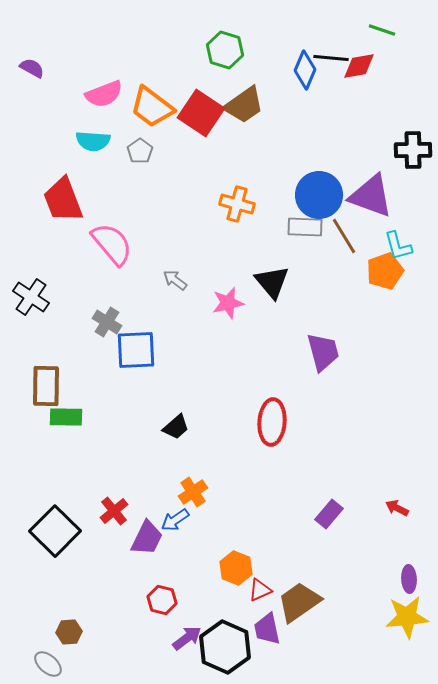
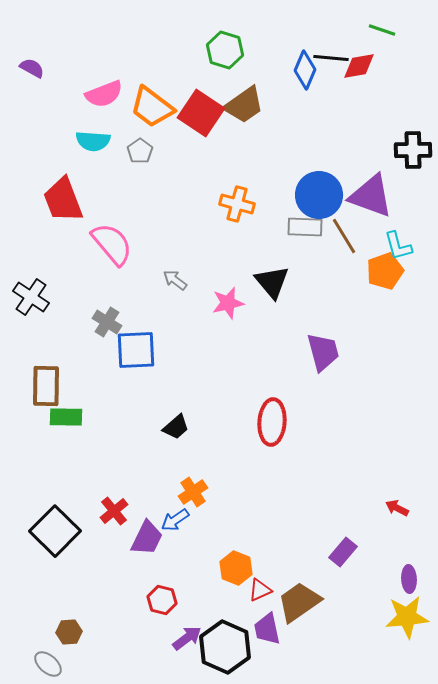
purple rectangle at (329, 514): moved 14 px right, 38 px down
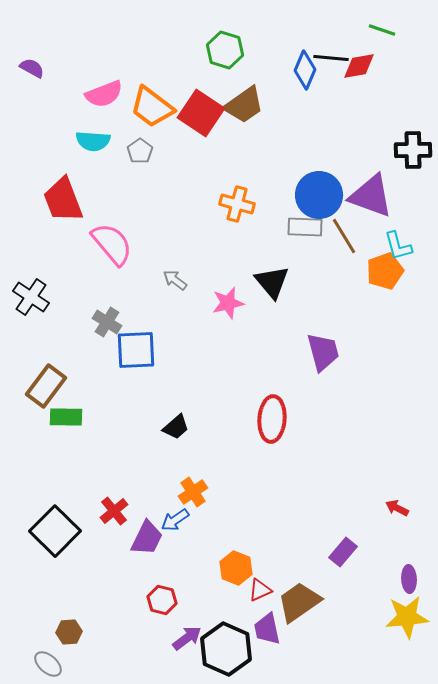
brown rectangle at (46, 386): rotated 36 degrees clockwise
red ellipse at (272, 422): moved 3 px up
black hexagon at (225, 647): moved 1 px right, 2 px down
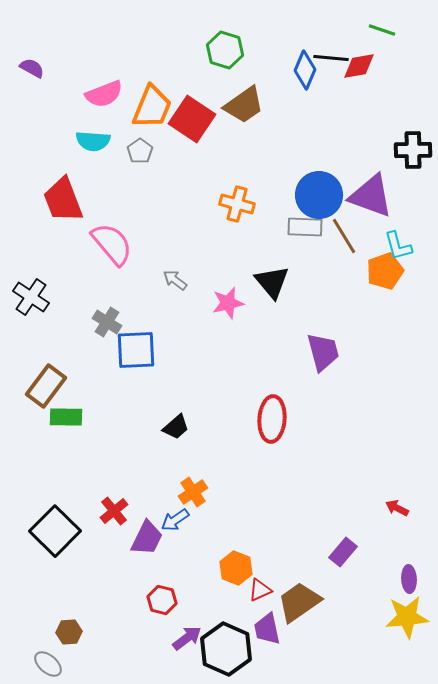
orange trapezoid at (152, 107): rotated 105 degrees counterclockwise
red square at (201, 113): moved 9 px left, 6 px down
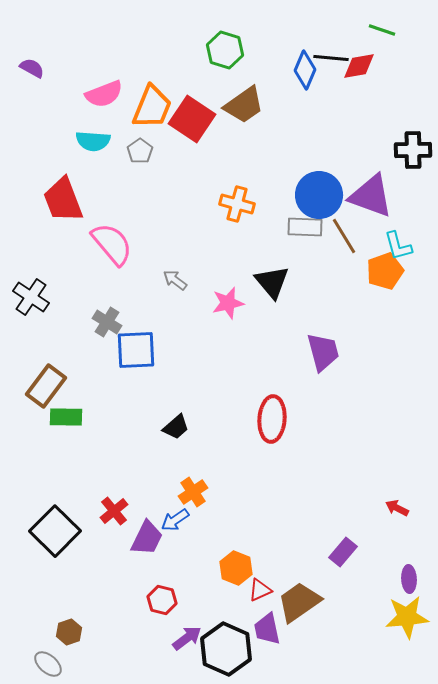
brown hexagon at (69, 632): rotated 15 degrees counterclockwise
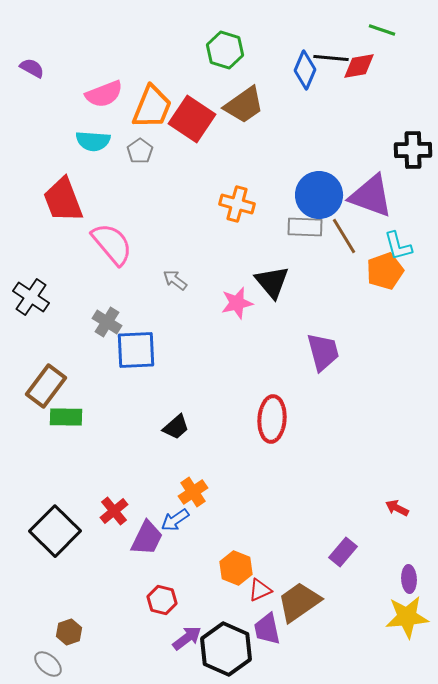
pink star at (228, 303): moved 9 px right
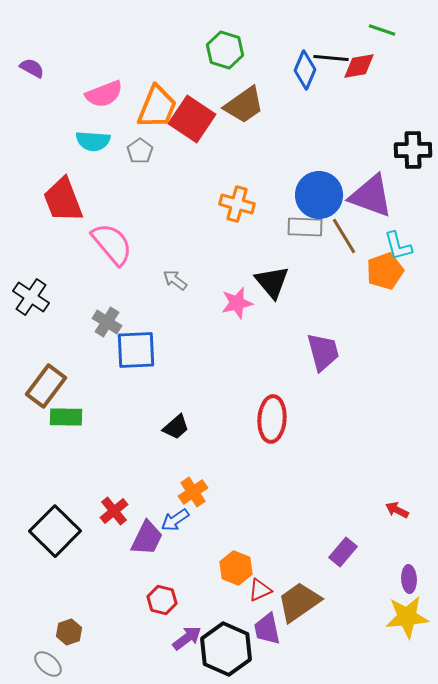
orange trapezoid at (152, 107): moved 5 px right
red arrow at (397, 508): moved 2 px down
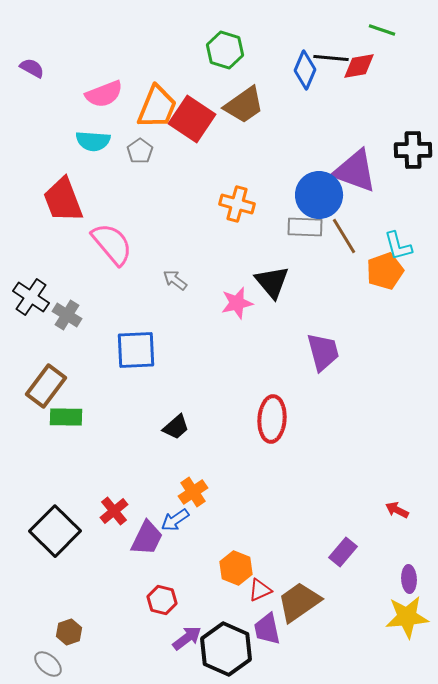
purple triangle at (371, 196): moved 16 px left, 25 px up
gray cross at (107, 322): moved 40 px left, 7 px up
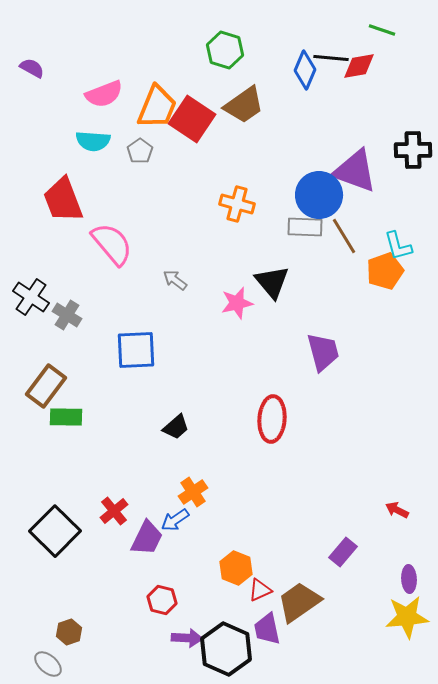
purple arrow at (187, 638): rotated 40 degrees clockwise
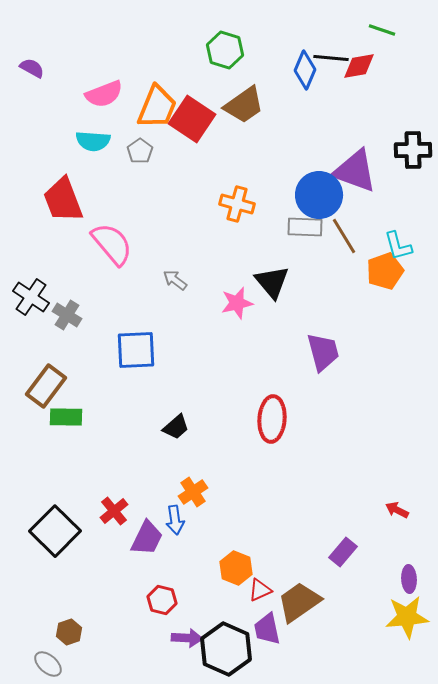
blue arrow at (175, 520): rotated 64 degrees counterclockwise
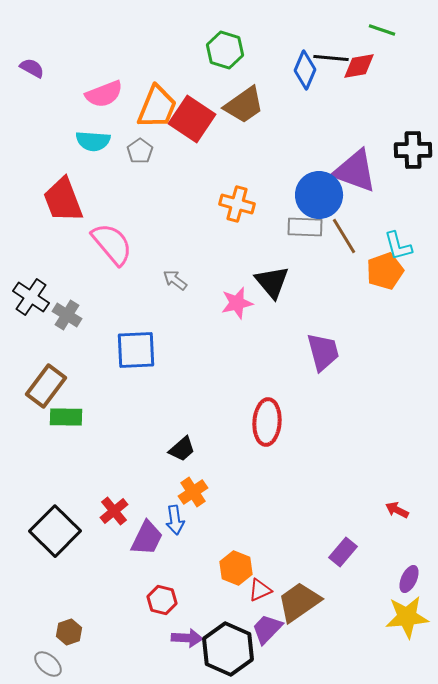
red ellipse at (272, 419): moved 5 px left, 3 px down
black trapezoid at (176, 427): moved 6 px right, 22 px down
purple ellipse at (409, 579): rotated 28 degrees clockwise
purple trapezoid at (267, 629): rotated 56 degrees clockwise
black hexagon at (226, 649): moved 2 px right
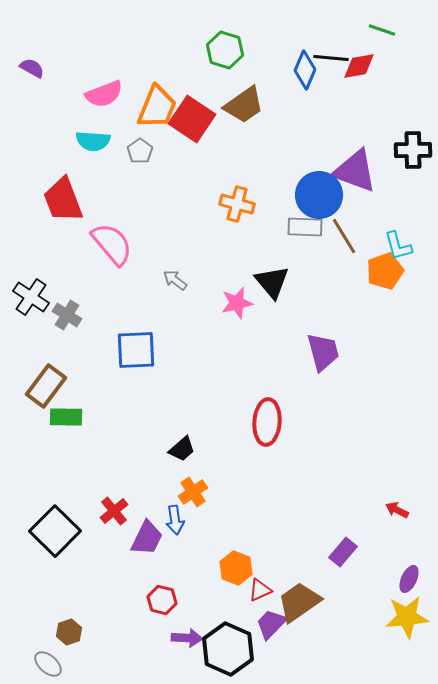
purple trapezoid at (267, 629): moved 4 px right, 5 px up
